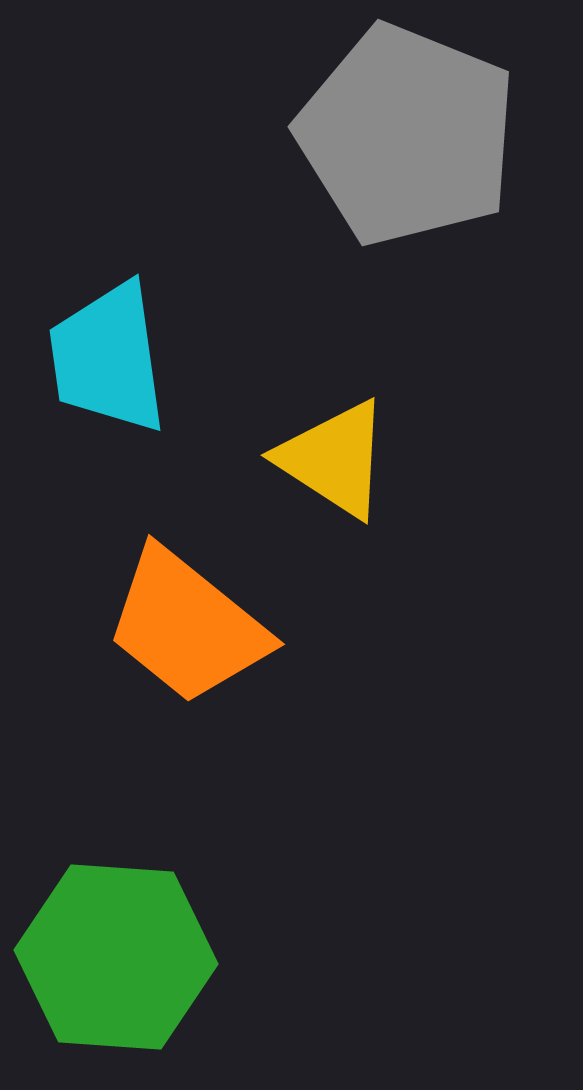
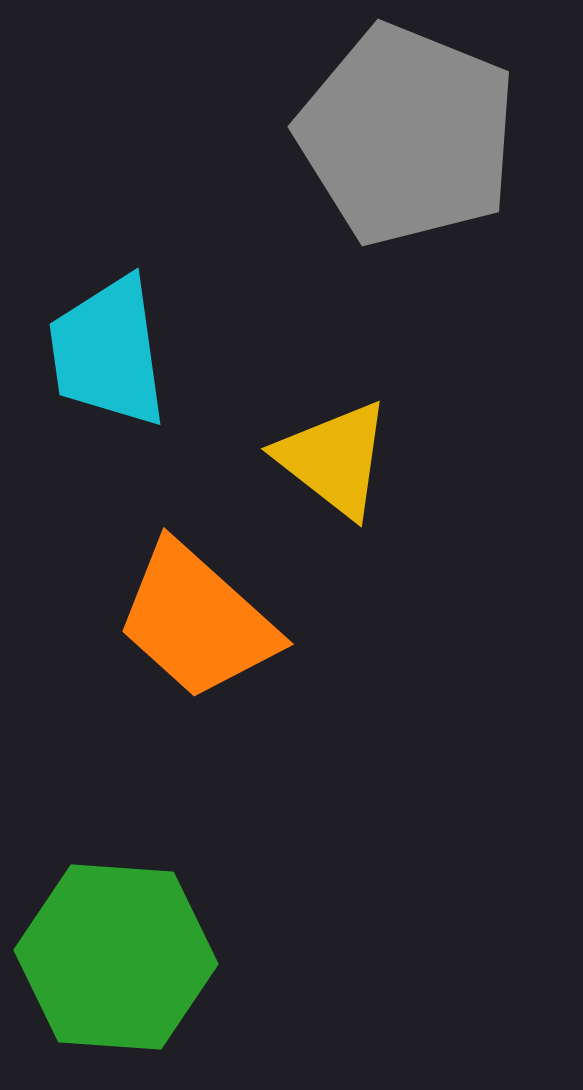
cyan trapezoid: moved 6 px up
yellow triangle: rotated 5 degrees clockwise
orange trapezoid: moved 10 px right, 5 px up; rotated 3 degrees clockwise
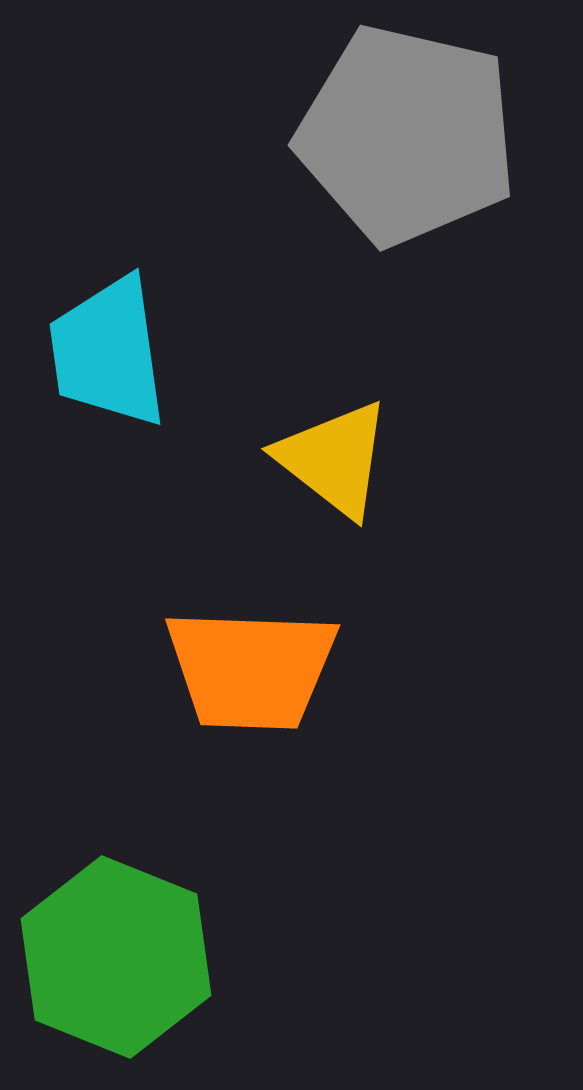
gray pentagon: rotated 9 degrees counterclockwise
orange trapezoid: moved 54 px right, 48 px down; rotated 40 degrees counterclockwise
green hexagon: rotated 18 degrees clockwise
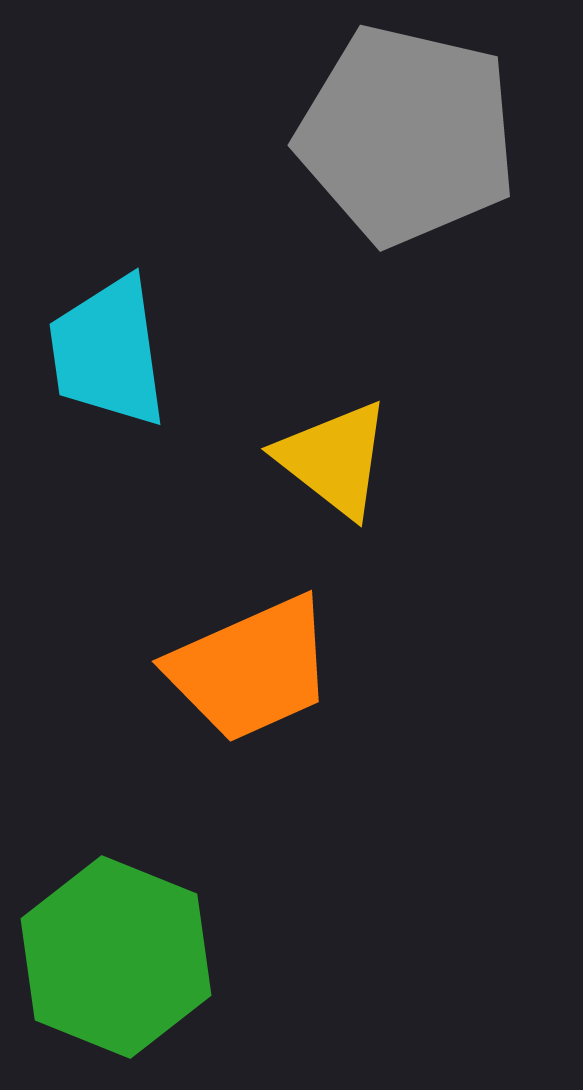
orange trapezoid: rotated 26 degrees counterclockwise
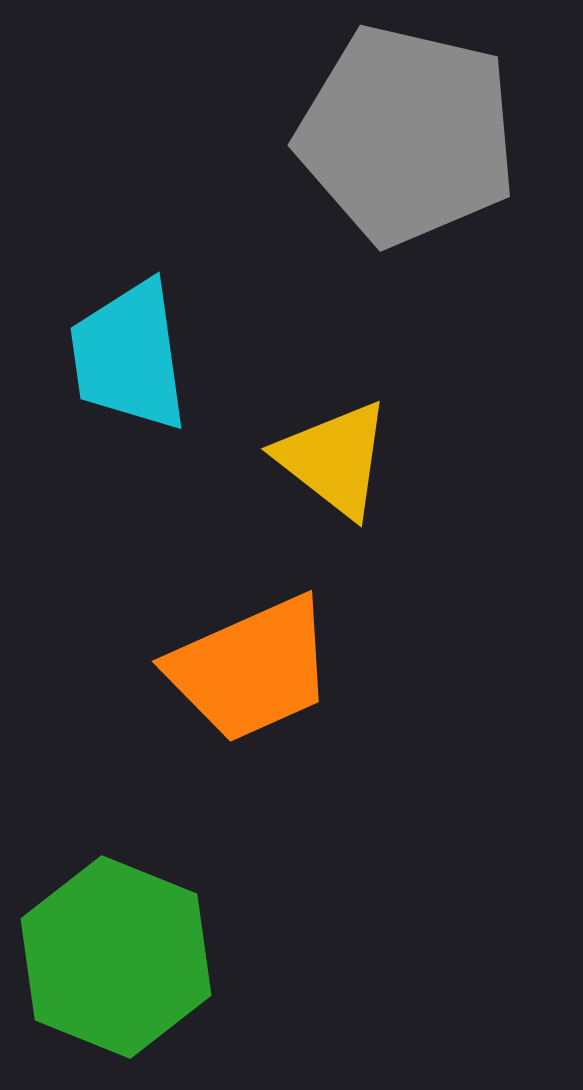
cyan trapezoid: moved 21 px right, 4 px down
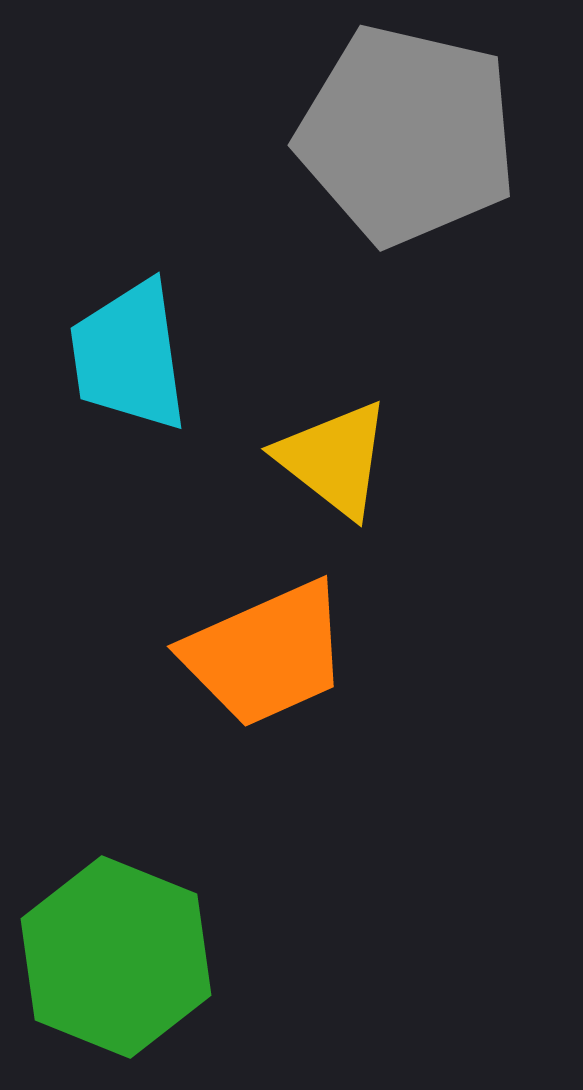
orange trapezoid: moved 15 px right, 15 px up
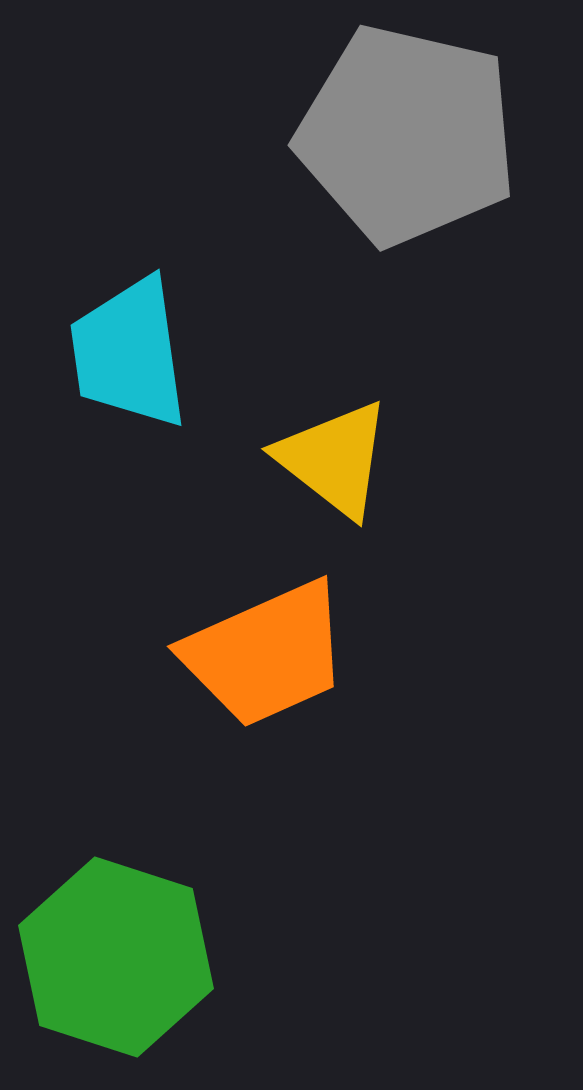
cyan trapezoid: moved 3 px up
green hexagon: rotated 4 degrees counterclockwise
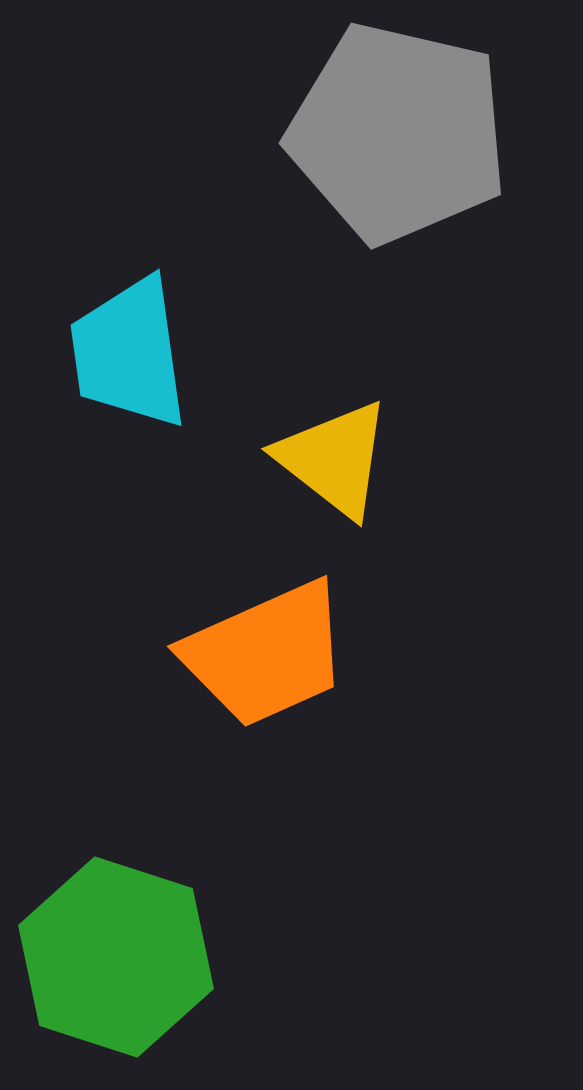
gray pentagon: moved 9 px left, 2 px up
